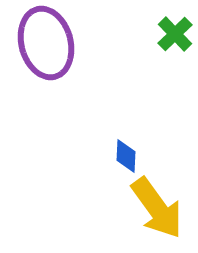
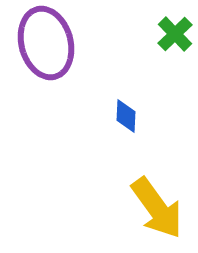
blue diamond: moved 40 px up
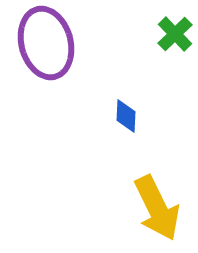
yellow arrow: rotated 10 degrees clockwise
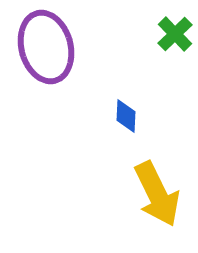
purple ellipse: moved 4 px down
yellow arrow: moved 14 px up
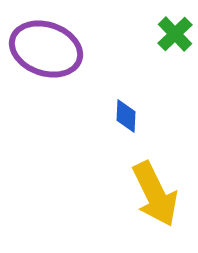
purple ellipse: moved 2 px down; rotated 56 degrees counterclockwise
yellow arrow: moved 2 px left
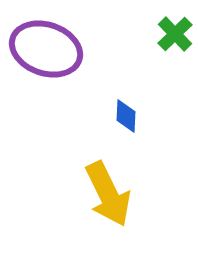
yellow arrow: moved 47 px left
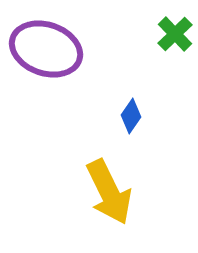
blue diamond: moved 5 px right; rotated 32 degrees clockwise
yellow arrow: moved 1 px right, 2 px up
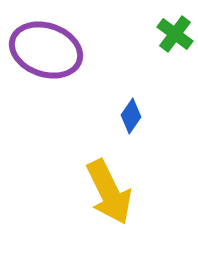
green cross: rotated 9 degrees counterclockwise
purple ellipse: moved 1 px down
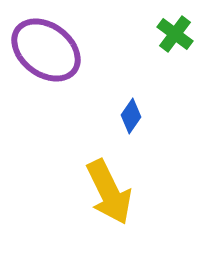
purple ellipse: rotated 18 degrees clockwise
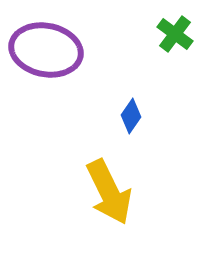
purple ellipse: rotated 26 degrees counterclockwise
